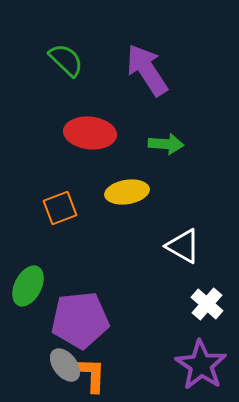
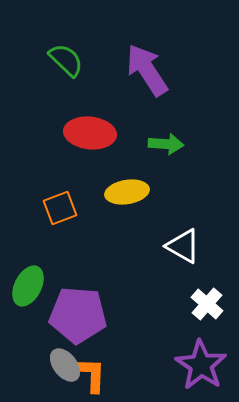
purple pentagon: moved 2 px left, 5 px up; rotated 10 degrees clockwise
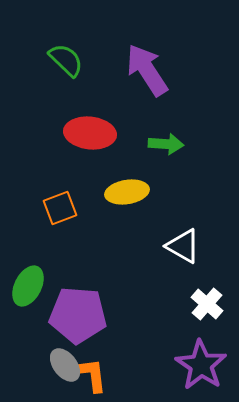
orange L-shape: rotated 9 degrees counterclockwise
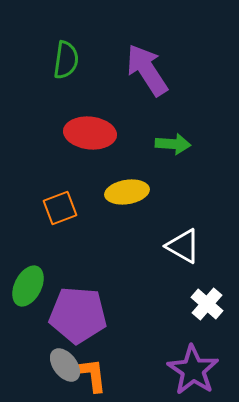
green semicircle: rotated 54 degrees clockwise
green arrow: moved 7 px right
purple star: moved 8 px left, 5 px down
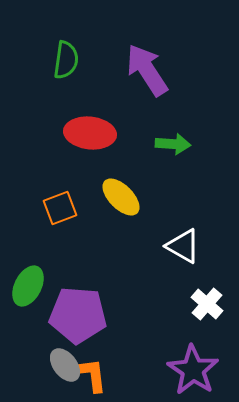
yellow ellipse: moved 6 px left, 5 px down; rotated 54 degrees clockwise
